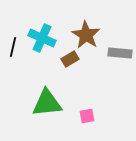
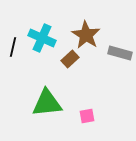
gray rectangle: rotated 10 degrees clockwise
brown rectangle: rotated 12 degrees counterclockwise
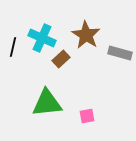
brown rectangle: moved 9 px left
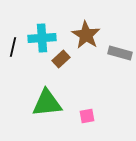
cyan cross: rotated 28 degrees counterclockwise
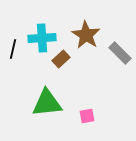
black line: moved 2 px down
gray rectangle: rotated 30 degrees clockwise
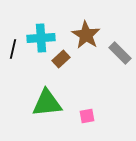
cyan cross: moved 1 px left
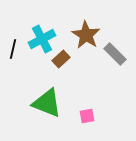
cyan cross: moved 1 px right, 1 px down; rotated 24 degrees counterclockwise
gray rectangle: moved 5 px left, 1 px down
green triangle: rotated 28 degrees clockwise
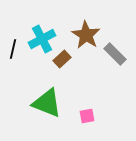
brown rectangle: moved 1 px right
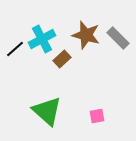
brown star: rotated 16 degrees counterclockwise
black line: moved 2 px right; rotated 36 degrees clockwise
gray rectangle: moved 3 px right, 16 px up
green triangle: moved 8 px down; rotated 20 degrees clockwise
pink square: moved 10 px right
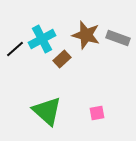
gray rectangle: rotated 25 degrees counterclockwise
pink square: moved 3 px up
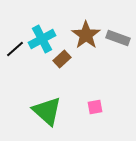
brown star: rotated 20 degrees clockwise
pink square: moved 2 px left, 6 px up
